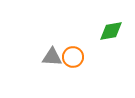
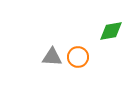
orange circle: moved 5 px right
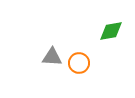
orange circle: moved 1 px right, 6 px down
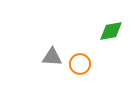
orange circle: moved 1 px right, 1 px down
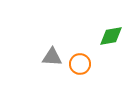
green diamond: moved 5 px down
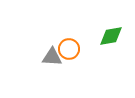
orange circle: moved 11 px left, 15 px up
